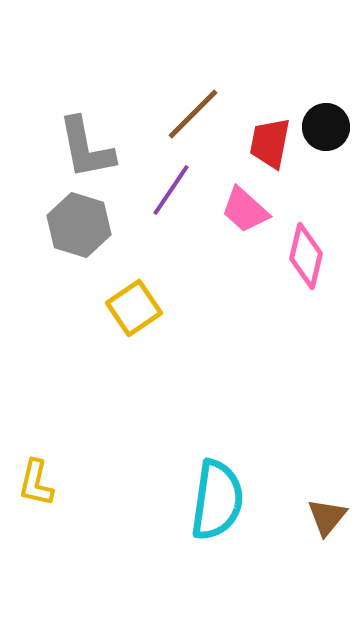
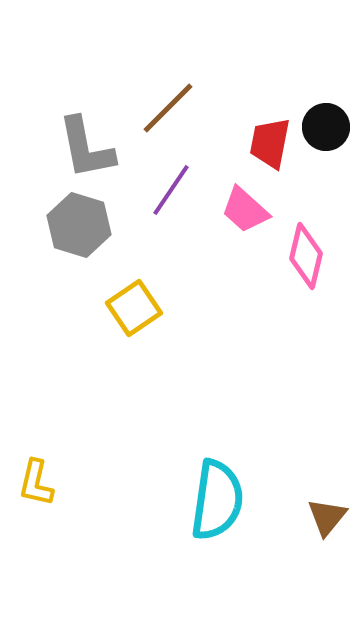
brown line: moved 25 px left, 6 px up
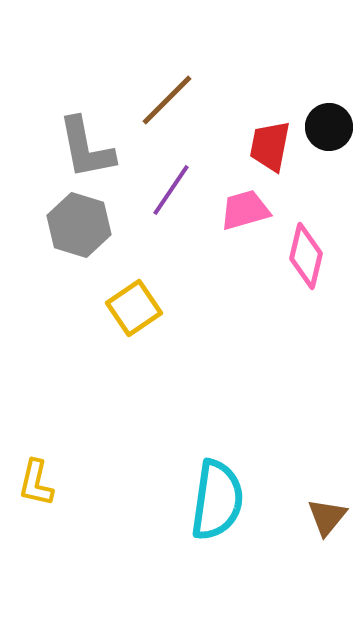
brown line: moved 1 px left, 8 px up
black circle: moved 3 px right
red trapezoid: moved 3 px down
pink trapezoid: rotated 122 degrees clockwise
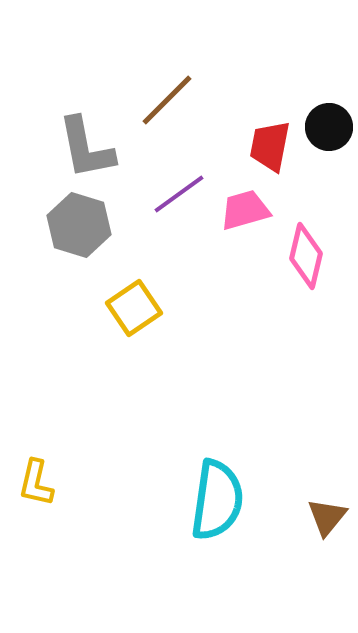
purple line: moved 8 px right, 4 px down; rotated 20 degrees clockwise
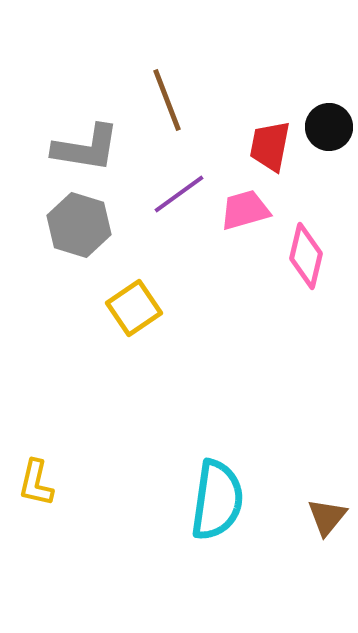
brown line: rotated 66 degrees counterclockwise
gray L-shape: rotated 70 degrees counterclockwise
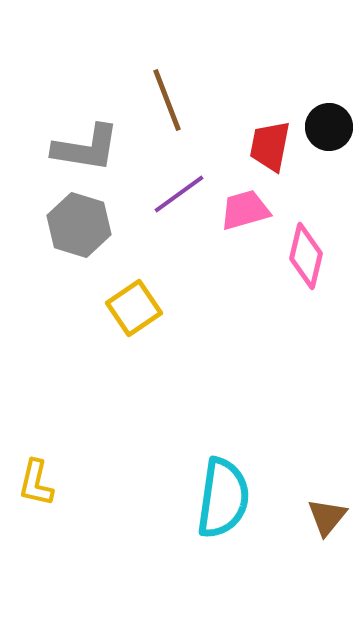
cyan semicircle: moved 6 px right, 2 px up
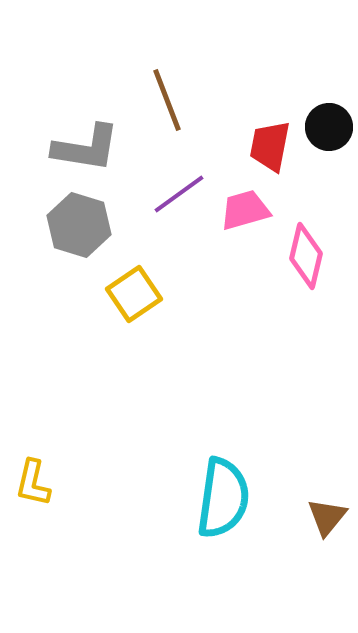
yellow square: moved 14 px up
yellow L-shape: moved 3 px left
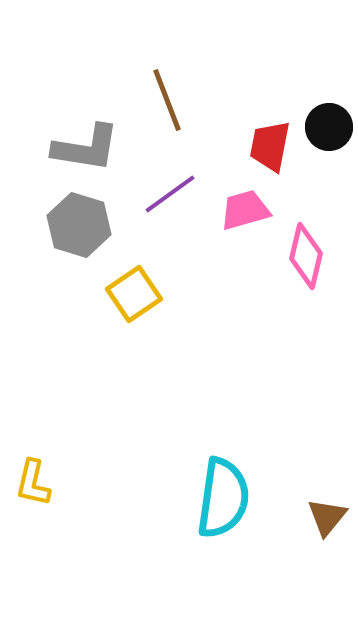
purple line: moved 9 px left
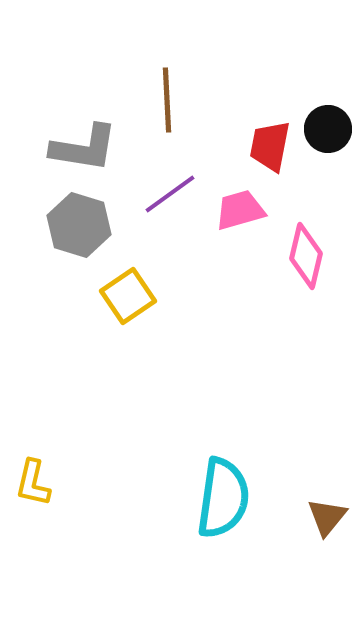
brown line: rotated 18 degrees clockwise
black circle: moved 1 px left, 2 px down
gray L-shape: moved 2 px left
pink trapezoid: moved 5 px left
yellow square: moved 6 px left, 2 px down
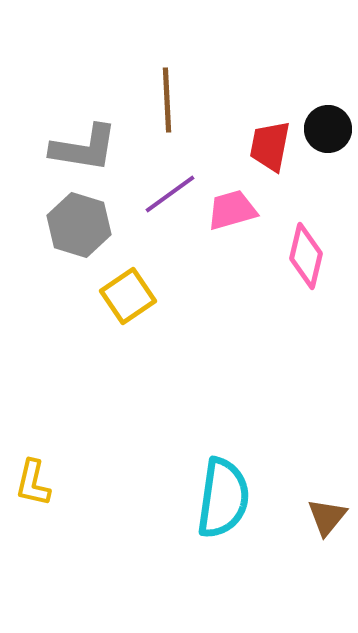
pink trapezoid: moved 8 px left
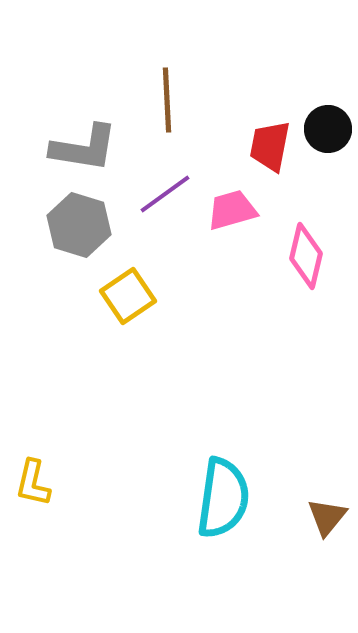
purple line: moved 5 px left
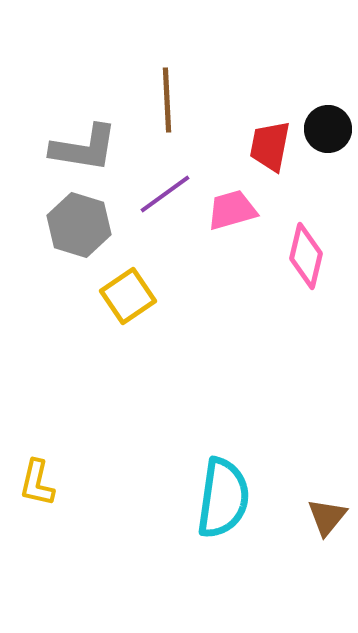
yellow L-shape: moved 4 px right
